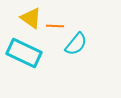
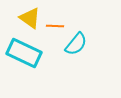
yellow triangle: moved 1 px left
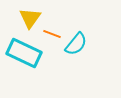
yellow triangle: rotated 30 degrees clockwise
orange line: moved 3 px left, 8 px down; rotated 18 degrees clockwise
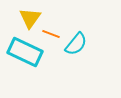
orange line: moved 1 px left
cyan rectangle: moved 1 px right, 1 px up
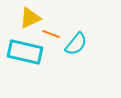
yellow triangle: rotated 30 degrees clockwise
cyan rectangle: rotated 12 degrees counterclockwise
